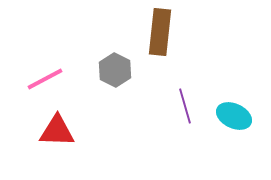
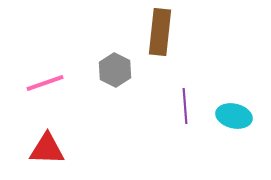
pink line: moved 4 px down; rotated 9 degrees clockwise
purple line: rotated 12 degrees clockwise
cyan ellipse: rotated 12 degrees counterclockwise
red triangle: moved 10 px left, 18 px down
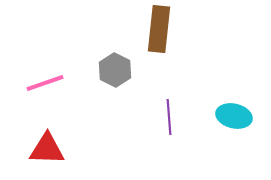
brown rectangle: moved 1 px left, 3 px up
purple line: moved 16 px left, 11 px down
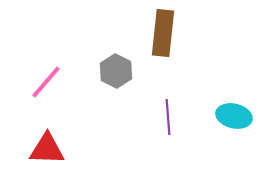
brown rectangle: moved 4 px right, 4 px down
gray hexagon: moved 1 px right, 1 px down
pink line: moved 1 px right, 1 px up; rotated 30 degrees counterclockwise
purple line: moved 1 px left
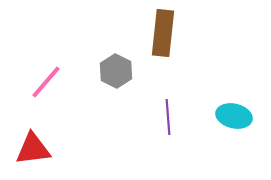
red triangle: moved 14 px left; rotated 9 degrees counterclockwise
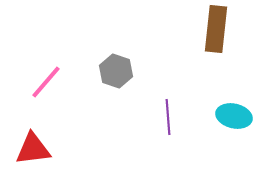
brown rectangle: moved 53 px right, 4 px up
gray hexagon: rotated 8 degrees counterclockwise
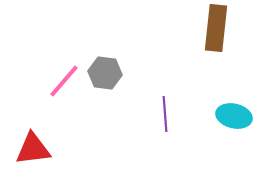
brown rectangle: moved 1 px up
gray hexagon: moved 11 px left, 2 px down; rotated 12 degrees counterclockwise
pink line: moved 18 px right, 1 px up
purple line: moved 3 px left, 3 px up
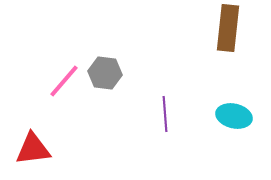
brown rectangle: moved 12 px right
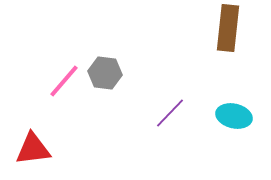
purple line: moved 5 px right, 1 px up; rotated 48 degrees clockwise
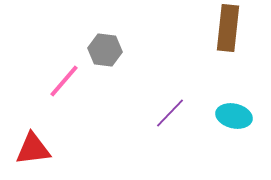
gray hexagon: moved 23 px up
